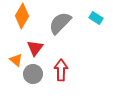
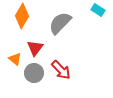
cyan rectangle: moved 2 px right, 8 px up
orange triangle: moved 1 px left, 1 px up
red arrow: rotated 135 degrees clockwise
gray circle: moved 1 px right, 1 px up
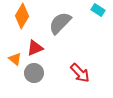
red triangle: rotated 30 degrees clockwise
red arrow: moved 19 px right, 3 px down
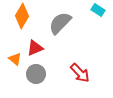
gray circle: moved 2 px right, 1 px down
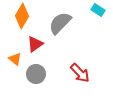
red triangle: moved 4 px up; rotated 12 degrees counterclockwise
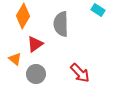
orange diamond: moved 1 px right
gray semicircle: moved 1 px right, 1 px down; rotated 45 degrees counterclockwise
